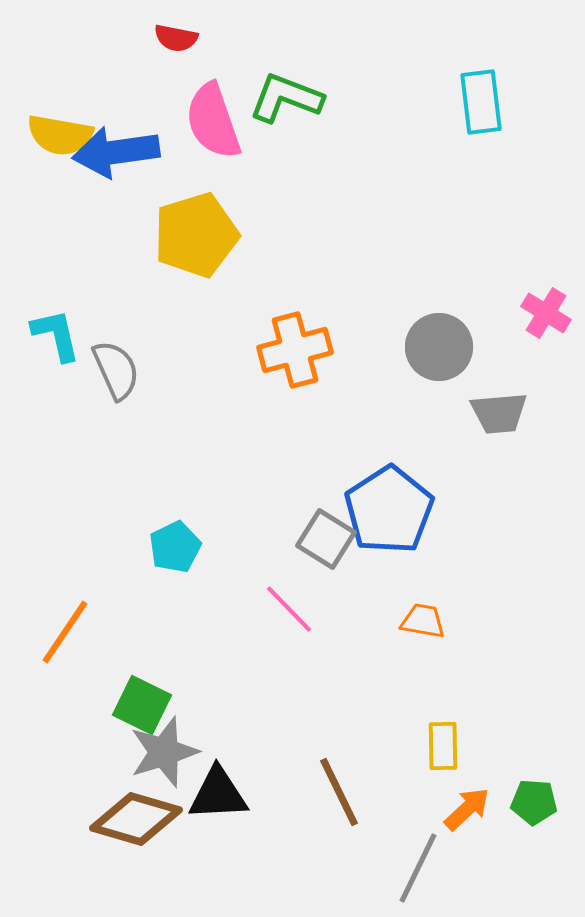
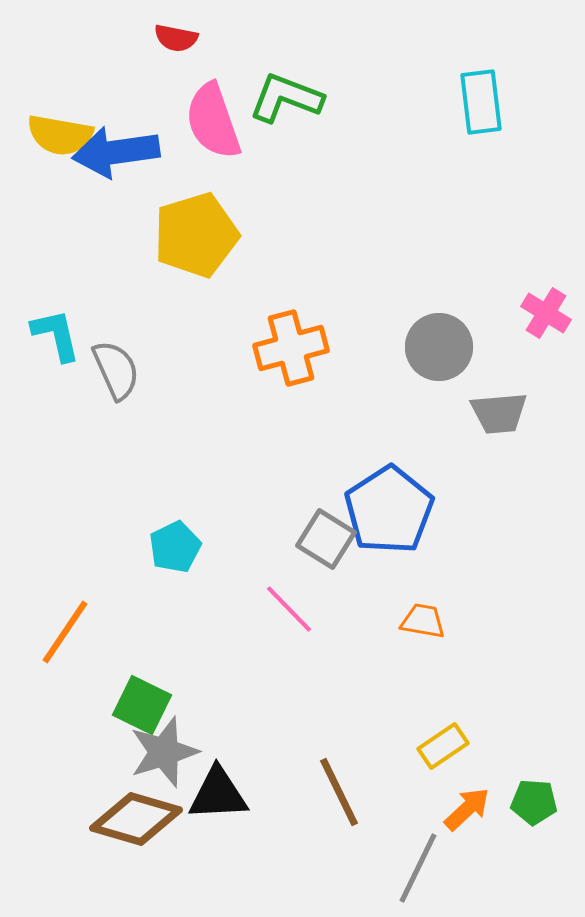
orange cross: moved 4 px left, 2 px up
yellow rectangle: rotated 57 degrees clockwise
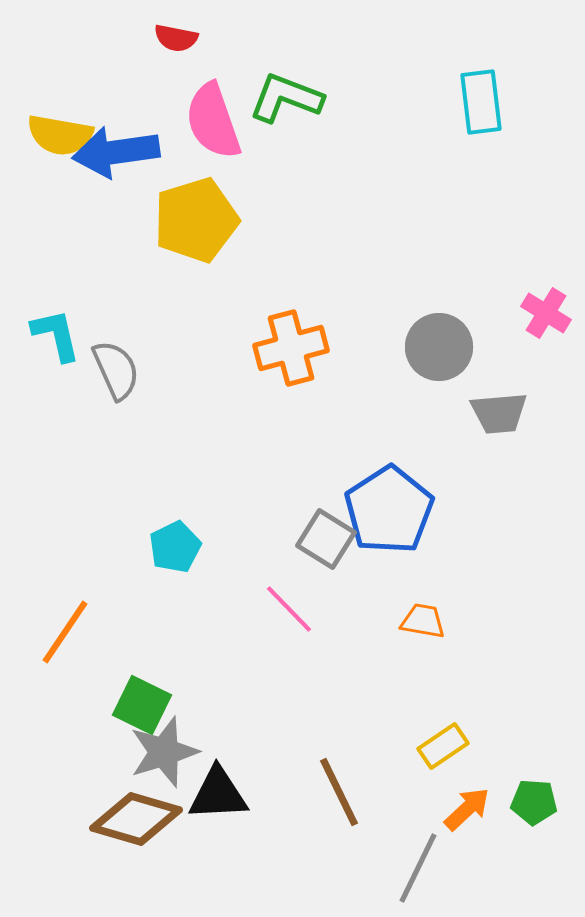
yellow pentagon: moved 15 px up
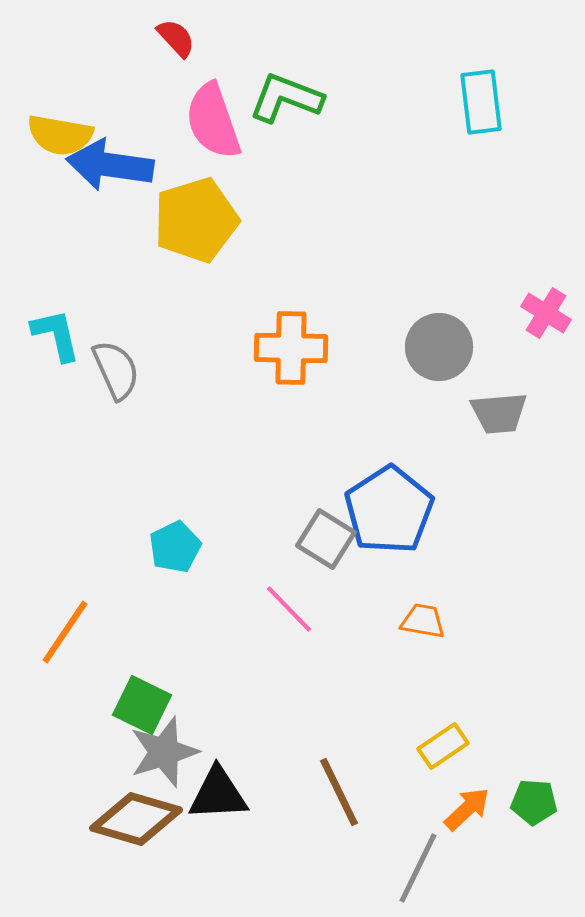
red semicircle: rotated 144 degrees counterclockwise
blue arrow: moved 6 px left, 13 px down; rotated 16 degrees clockwise
orange cross: rotated 16 degrees clockwise
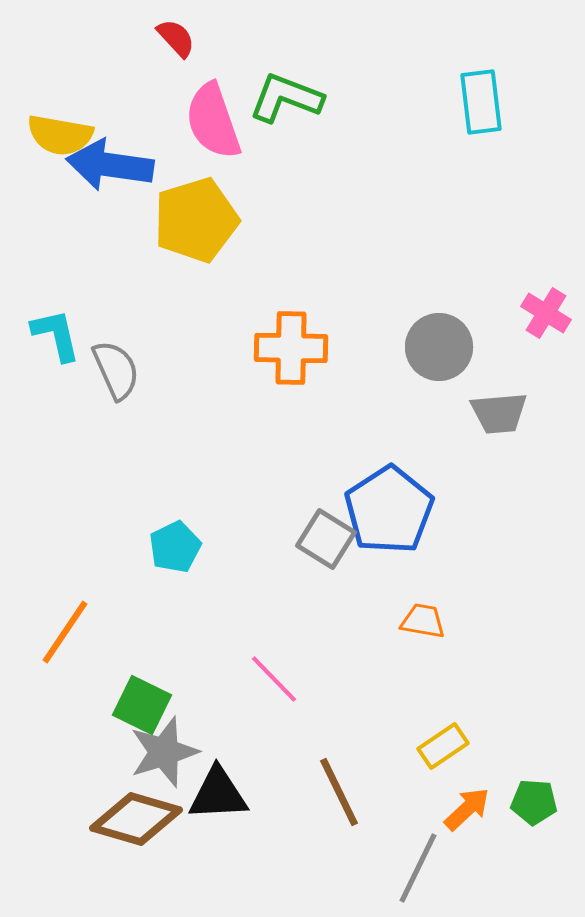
pink line: moved 15 px left, 70 px down
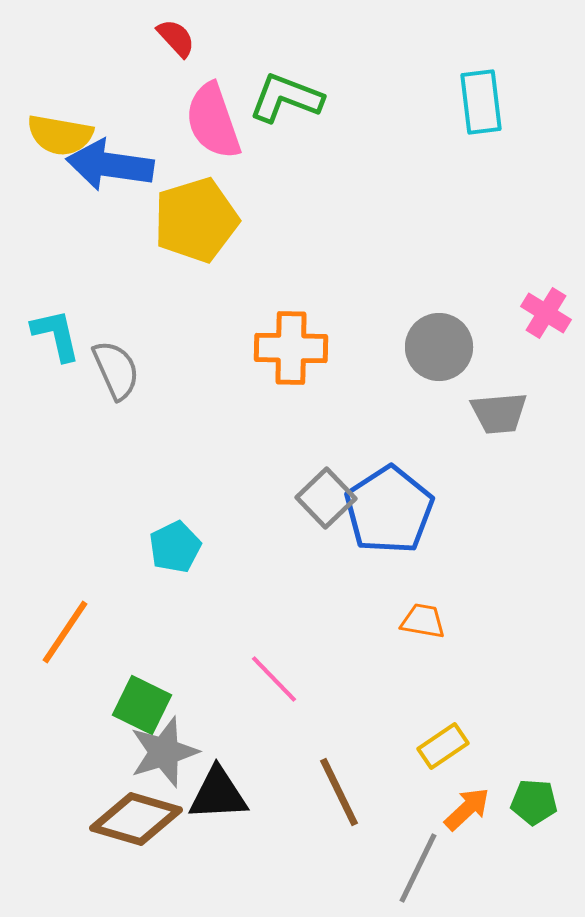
gray square: moved 41 px up; rotated 14 degrees clockwise
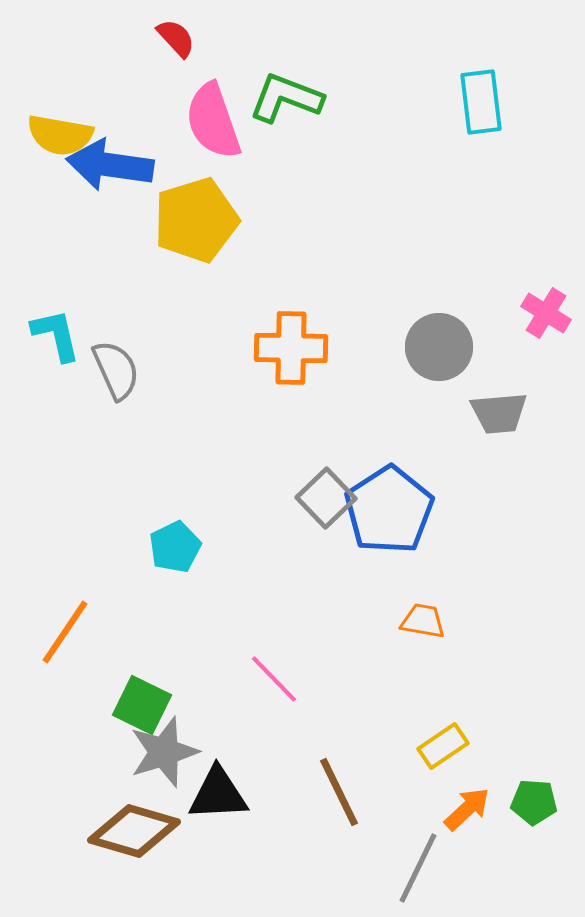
brown diamond: moved 2 px left, 12 px down
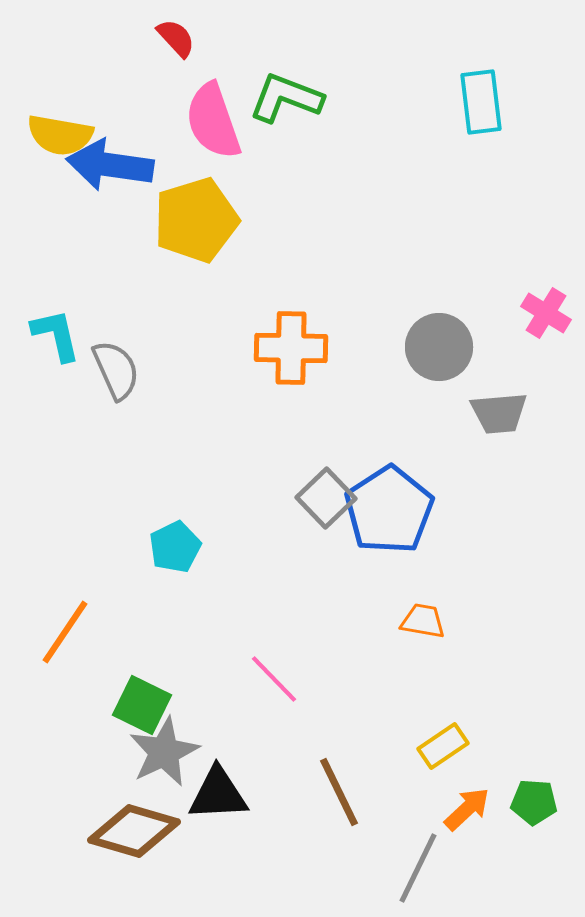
gray star: rotated 8 degrees counterclockwise
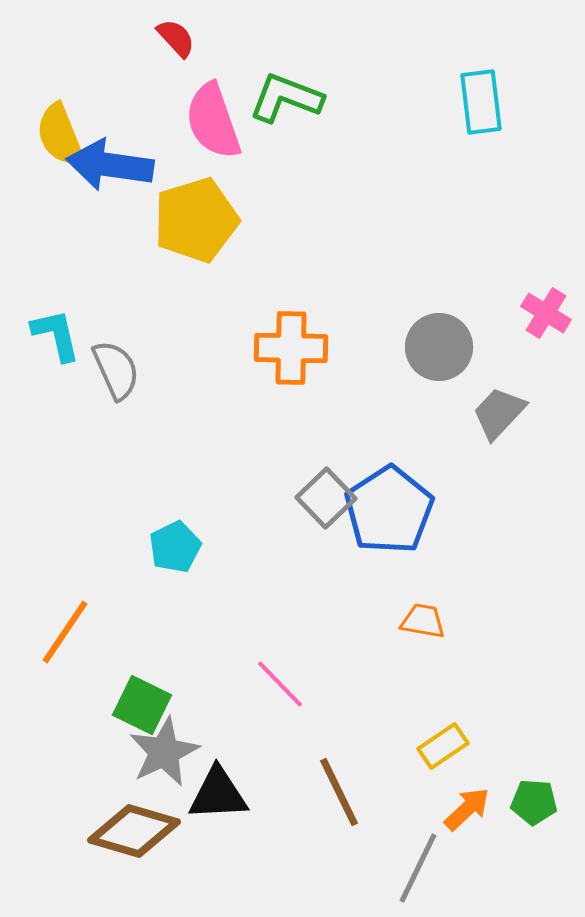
yellow semicircle: rotated 58 degrees clockwise
gray trapezoid: rotated 138 degrees clockwise
pink line: moved 6 px right, 5 px down
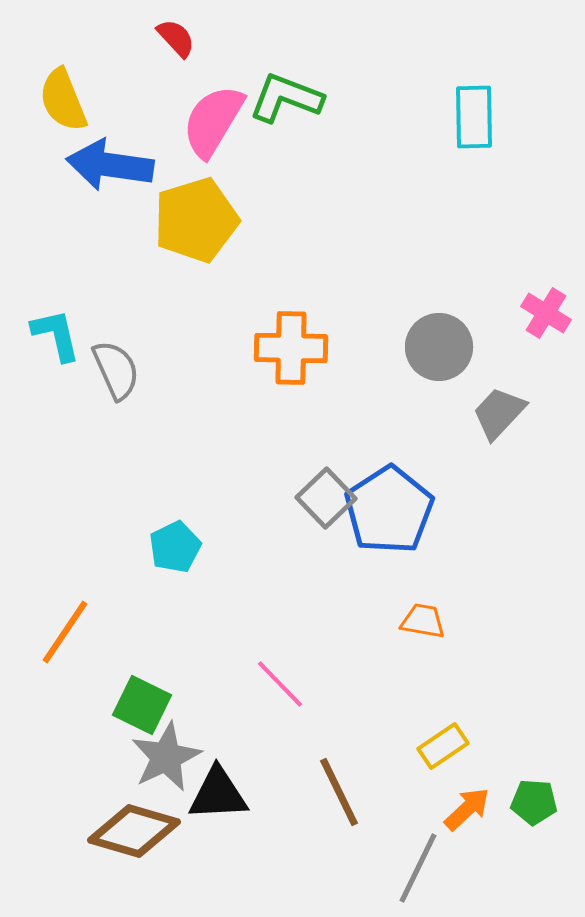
cyan rectangle: moved 7 px left, 15 px down; rotated 6 degrees clockwise
pink semicircle: rotated 50 degrees clockwise
yellow semicircle: moved 3 px right, 35 px up
gray star: moved 2 px right, 5 px down
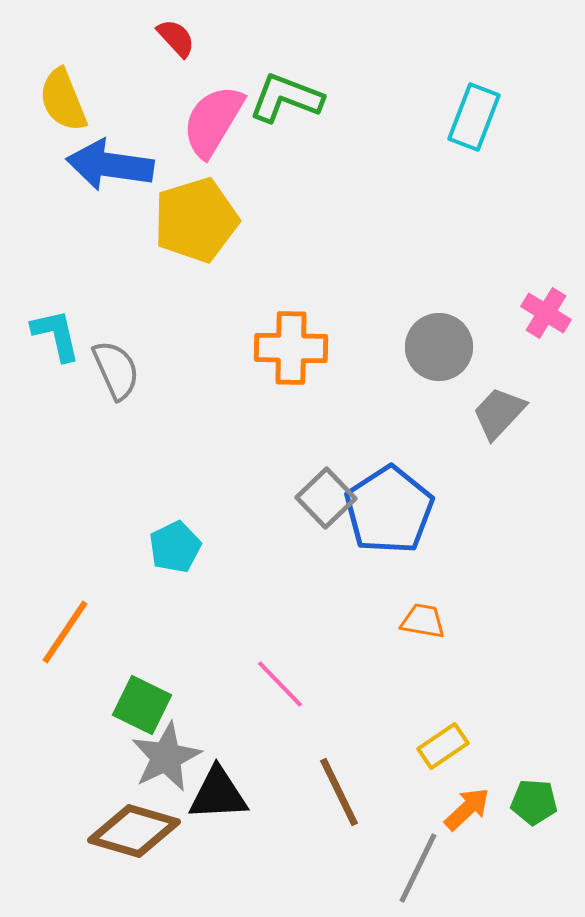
cyan rectangle: rotated 22 degrees clockwise
